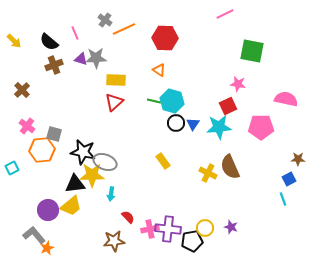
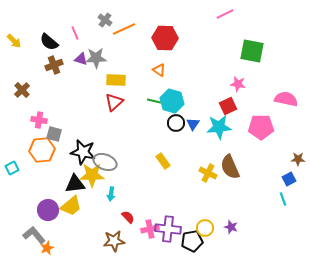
pink cross at (27, 126): moved 12 px right, 6 px up; rotated 28 degrees counterclockwise
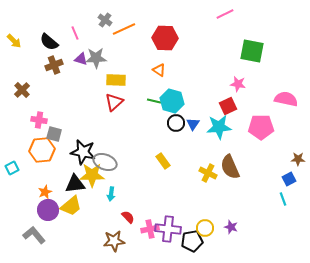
orange star at (47, 248): moved 2 px left, 56 px up
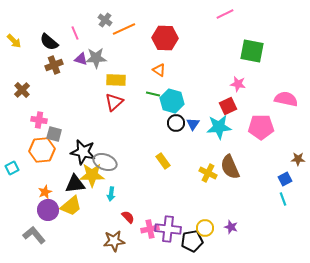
green line at (154, 101): moved 1 px left, 7 px up
blue square at (289, 179): moved 4 px left
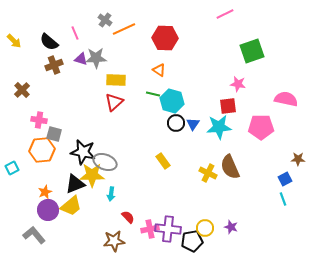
green square at (252, 51): rotated 30 degrees counterclockwise
red square at (228, 106): rotated 18 degrees clockwise
black triangle at (75, 184): rotated 15 degrees counterclockwise
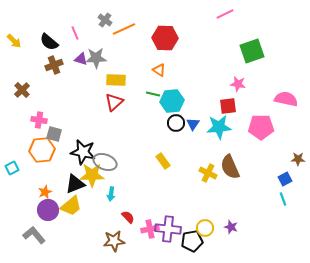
cyan hexagon at (172, 101): rotated 20 degrees counterclockwise
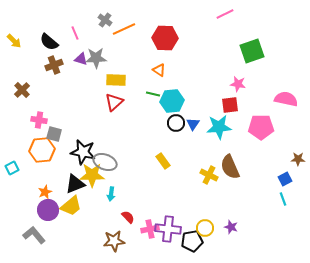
red square at (228, 106): moved 2 px right, 1 px up
yellow cross at (208, 173): moved 1 px right, 2 px down
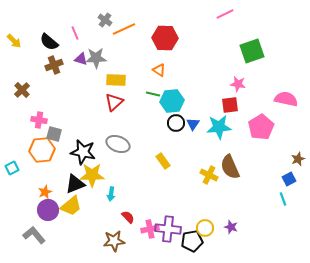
pink pentagon at (261, 127): rotated 30 degrees counterclockwise
brown star at (298, 159): rotated 24 degrees counterclockwise
gray ellipse at (105, 162): moved 13 px right, 18 px up
blue square at (285, 179): moved 4 px right
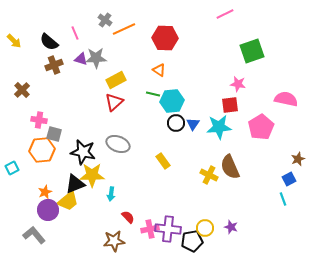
yellow rectangle at (116, 80): rotated 30 degrees counterclockwise
yellow trapezoid at (71, 206): moved 3 px left, 5 px up
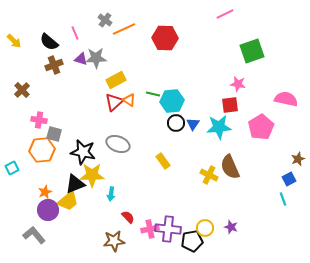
orange triangle at (159, 70): moved 30 px left, 30 px down
